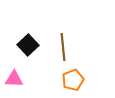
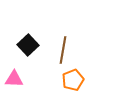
brown line: moved 3 px down; rotated 16 degrees clockwise
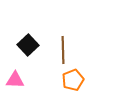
brown line: rotated 12 degrees counterclockwise
pink triangle: moved 1 px right, 1 px down
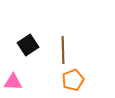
black square: rotated 10 degrees clockwise
pink triangle: moved 2 px left, 2 px down
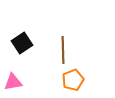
black square: moved 6 px left, 2 px up
pink triangle: rotated 12 degrees counterclockwise
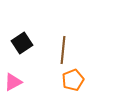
brown line: rotated 8 degrees clockwise
pink triangle: rotated 18 degrees counterclockwise
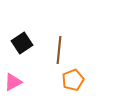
brown line: moved 4 px left
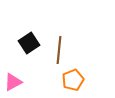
black square: moved 7 px right
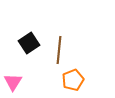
pink triangle: rotated 30 degrees counterclockwise
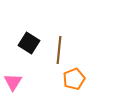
black square: rotated 25 degrees counterclockwise
orange pentagon: moved 1 px right, 1 px up
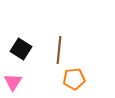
black square: moved 8 px left, 6 px down
orange pentagon: rotated 15 degrees clockwise
